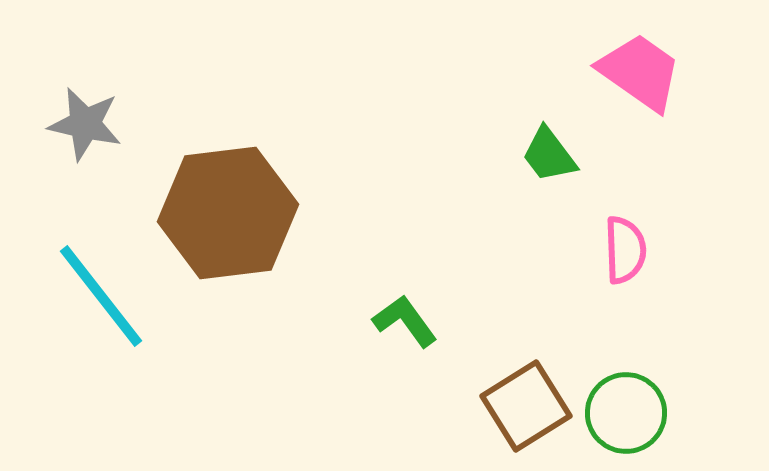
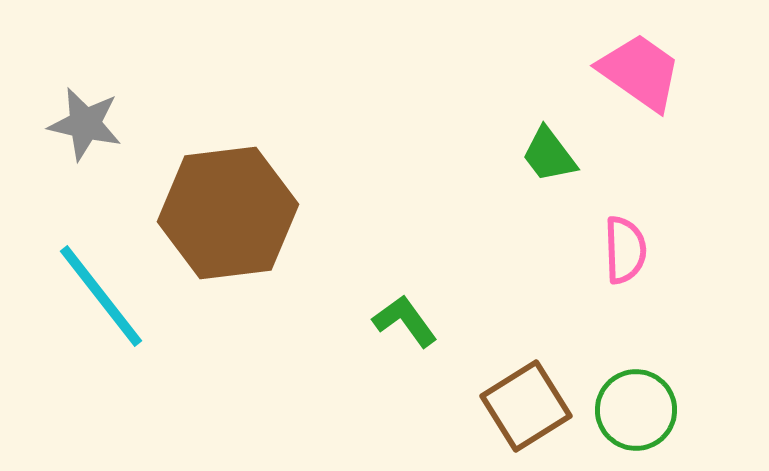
green circle: moved 10 px right, 3 px up
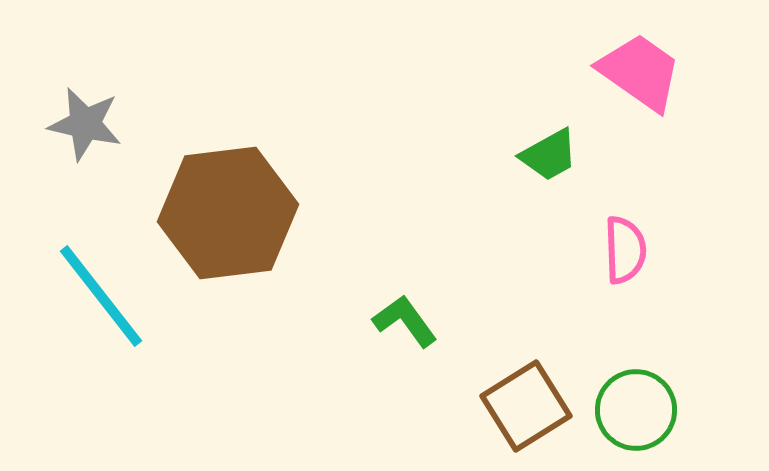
green trapezoid: rotated 82 degrees counterclockwise
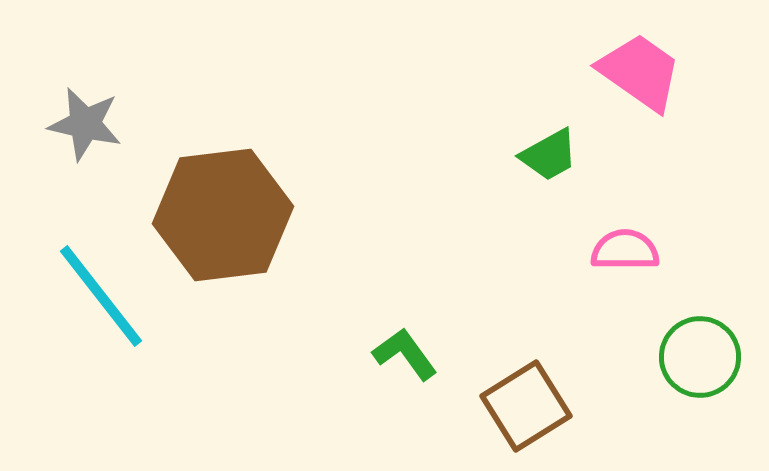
brown hexagon: moved 5 px left, 2 px down
pink semicircle: rotated 88 degrees counterclockwise
green L-shape: moved 33 px down
green circle: moved 64 px right, 53 px up
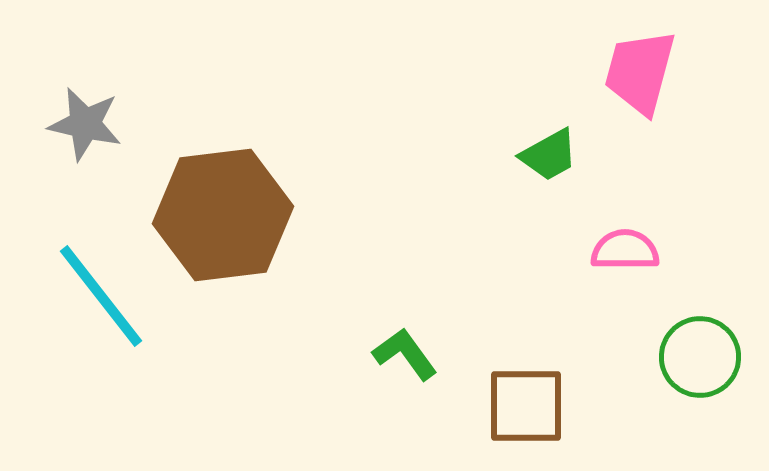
pink trapezoid: rotated 110 degrees counterclockwise
brown square: rotated 32 degrees clockwise
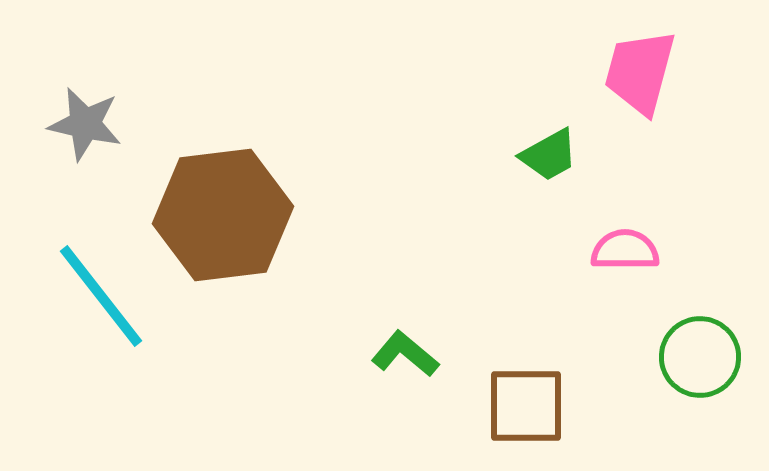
green L-shape: rotated 14 degrees counterclockwise
